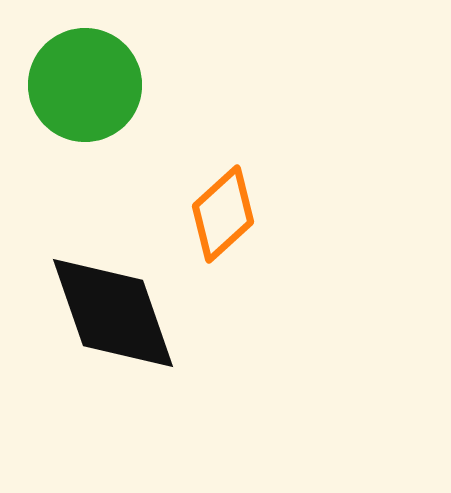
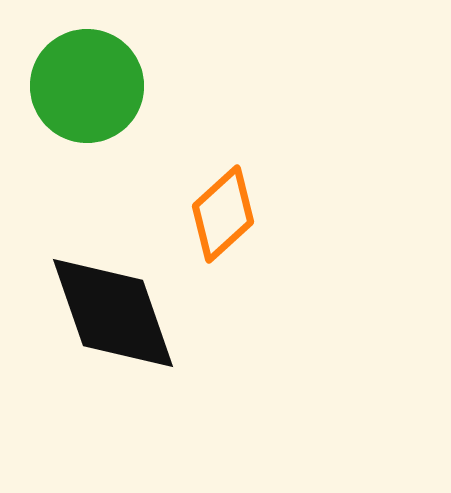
green circle: moved 2 px right, 1 px down
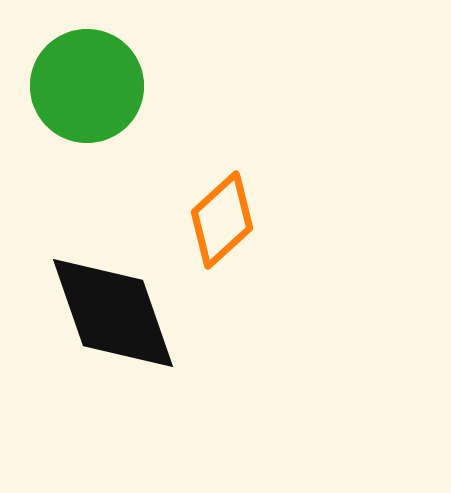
orange diamond: moved 1 px left, 6 px down
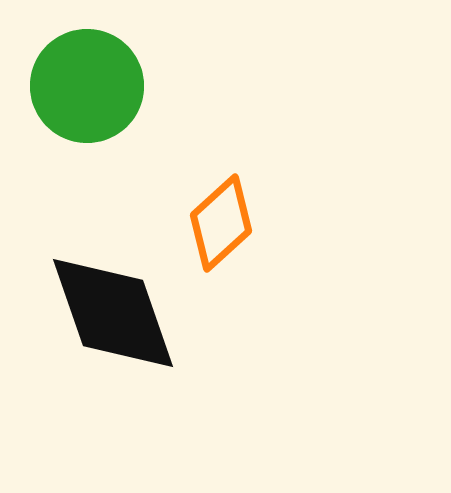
orange diamond: moved 1 px left, 3 px down
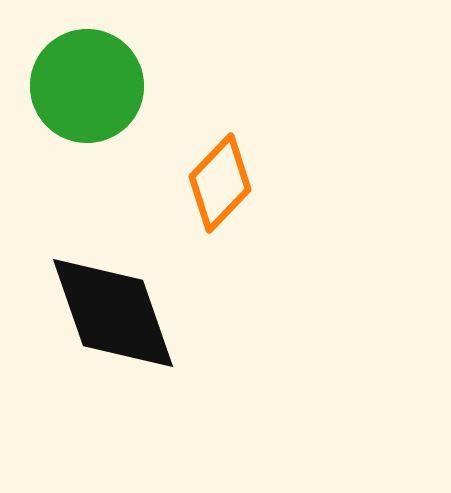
orange diamond: moved 1 px left, 40 px up; rotated 4 degrees counterclockwise
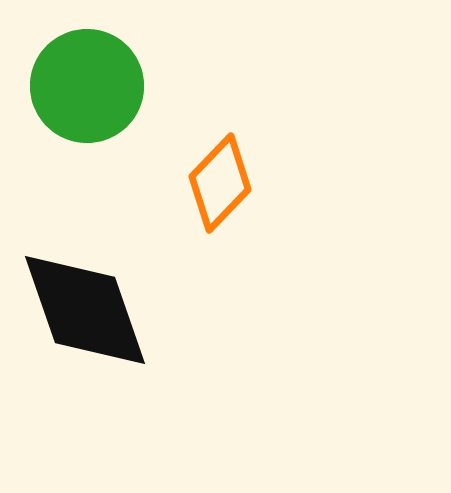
black diamond: moved 28 px left, 3 px up
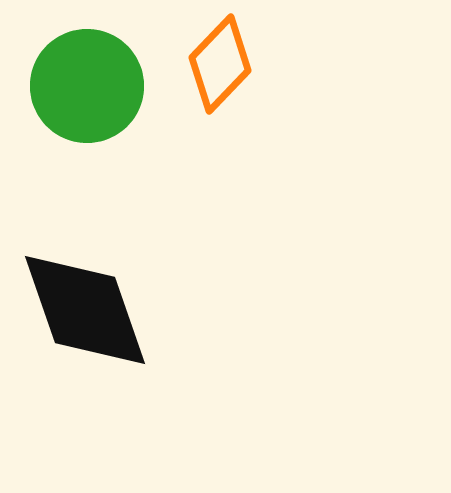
orange diamond: moved 119 px up
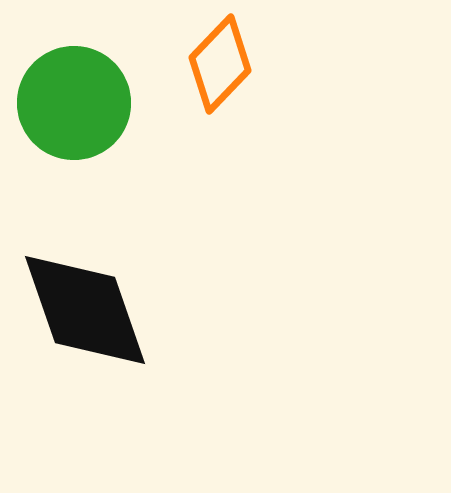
green circle: moved 13 px left, 17 px down
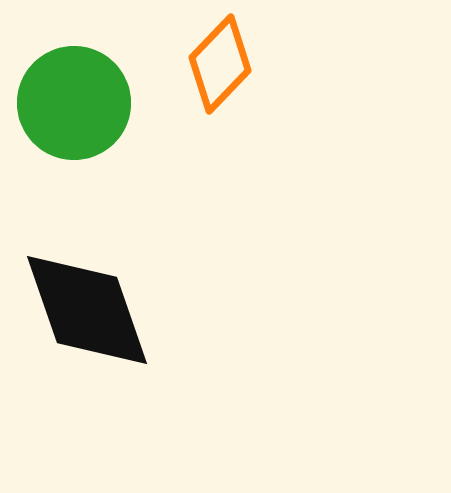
black diamond: moved 2 px right
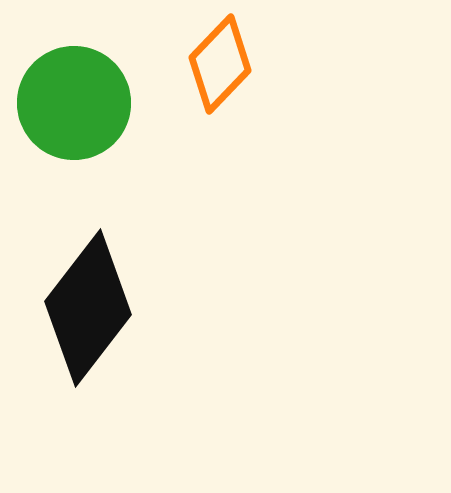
black diamond: moved 1 px right, 2 px up; rotated 57 degrees clockwise
